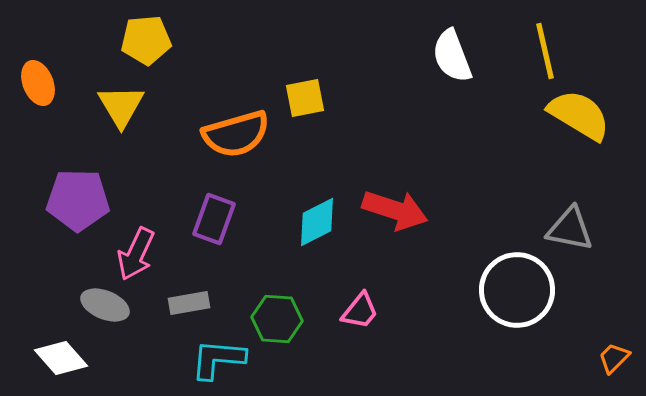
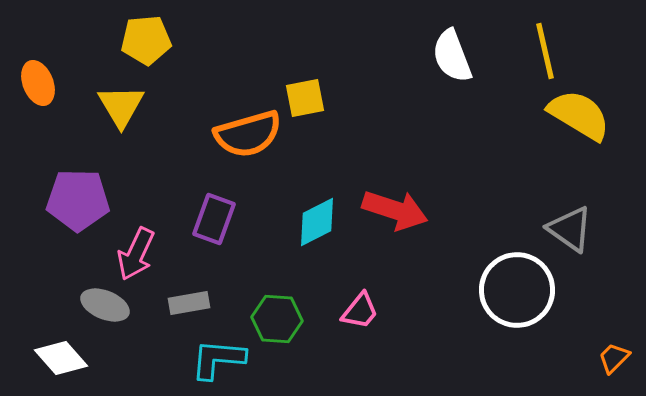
orange semicircle: moved 12 px right
gray triangle: rotated 24 degrees clockwise
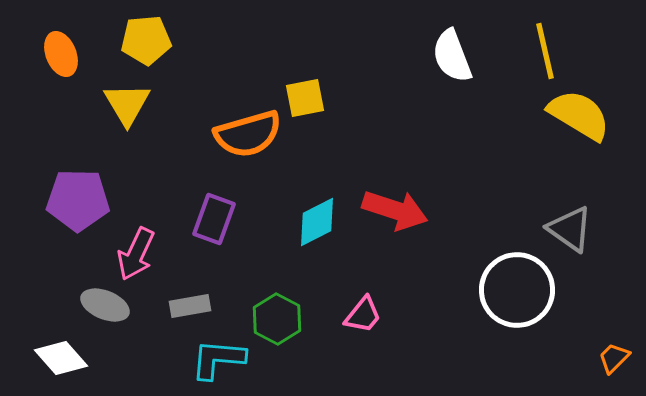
orange ellipse: moved 23 px right, 29 px up
yellow triangle: moved 6 px right, 2 px up
gray rectangle: moved 1 px right, 3 px down
pink trapezoid: moved 3 px right, 4 px down
green hexagon: rotated 24 degrees clockwise
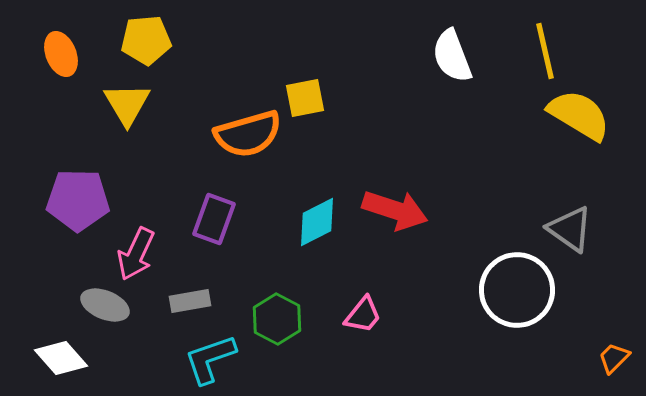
gray rectangle: moved 5 px up
cyan L-shape: moved 8 px left; rotated 24 degrees counterclockwise
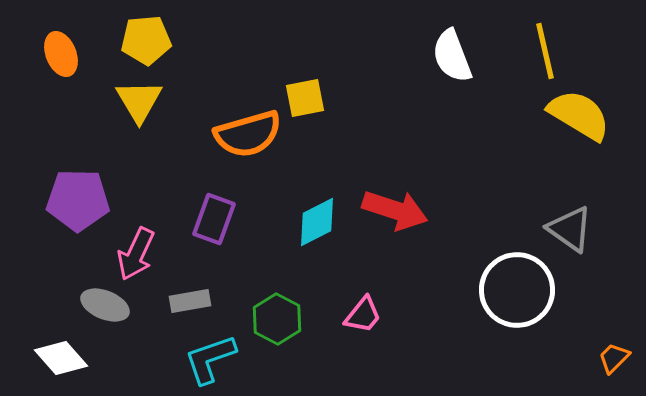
yellow triangle: moved 12 px right, 3 px up
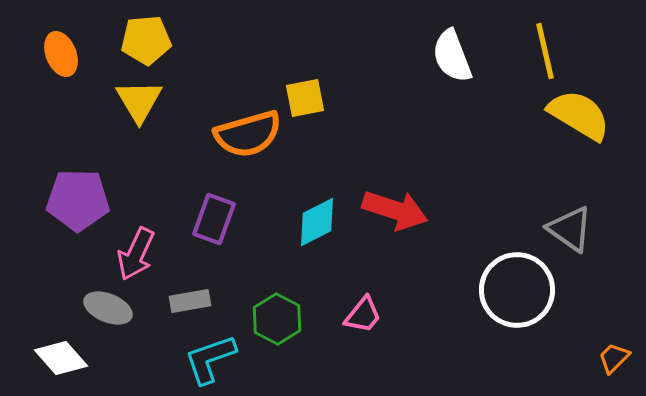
gray ellipse: moved 3 px right, 3 px down
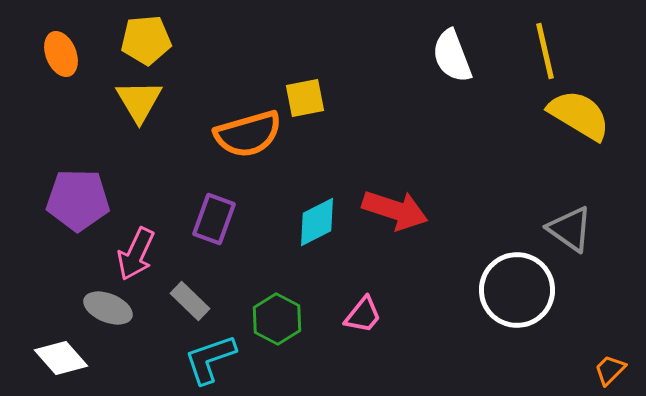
gray rectangle: rotated 54 degrees clockwise
orange trapezoid: moved 4 px left, 12 px down
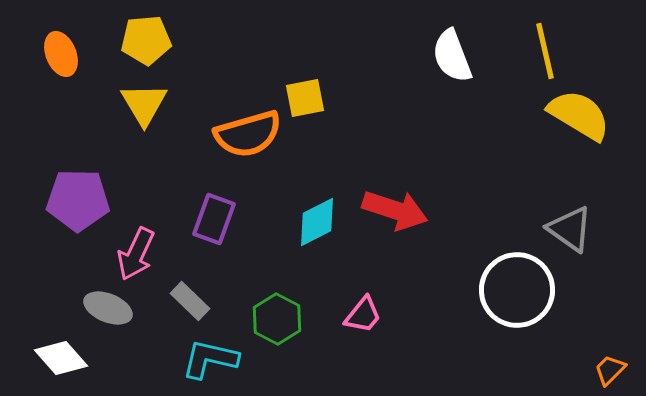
yellow triangle: moved 5 px right, 3 px down
cyan L-shape: rotated 32 degrees clockwise
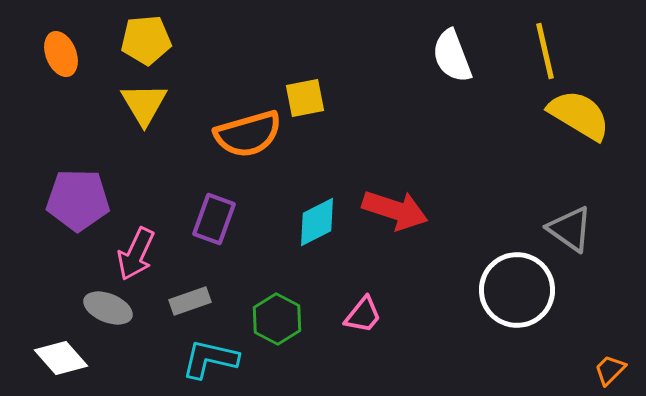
gray rectangle: rotated 63 degrees counterclockwise
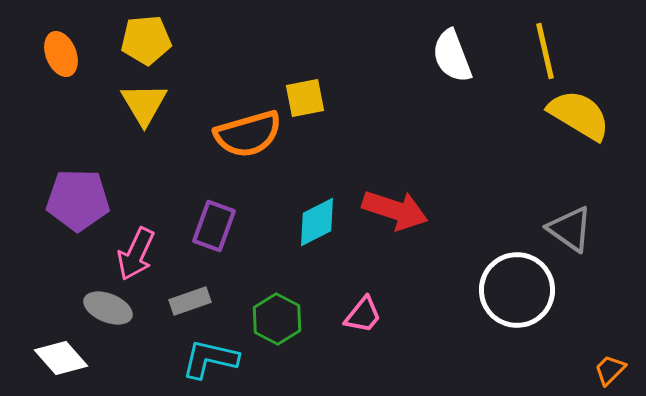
purple rectangle: moved 7 px down
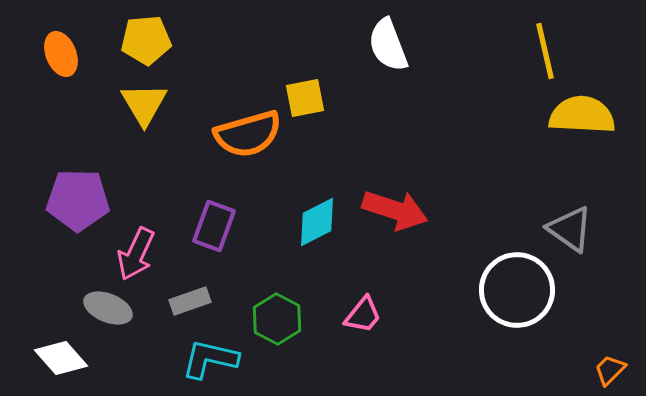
white semicircle: moved 64 px left, 11 px up
yellow semicircle: moved 3 px right; rotated 28 degrees counterclockwise
